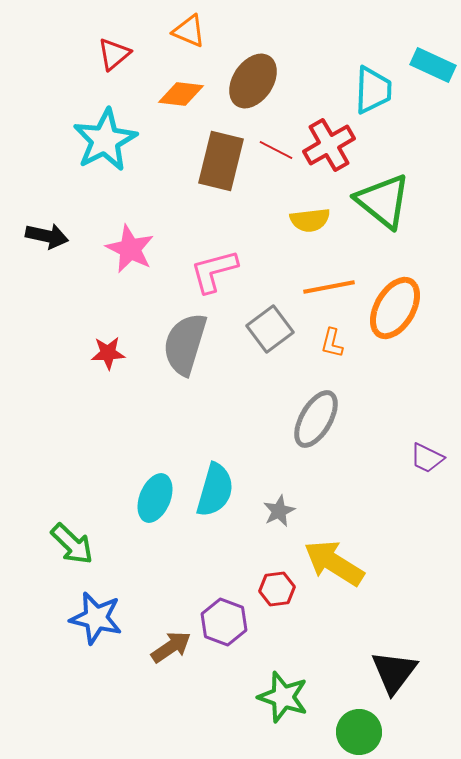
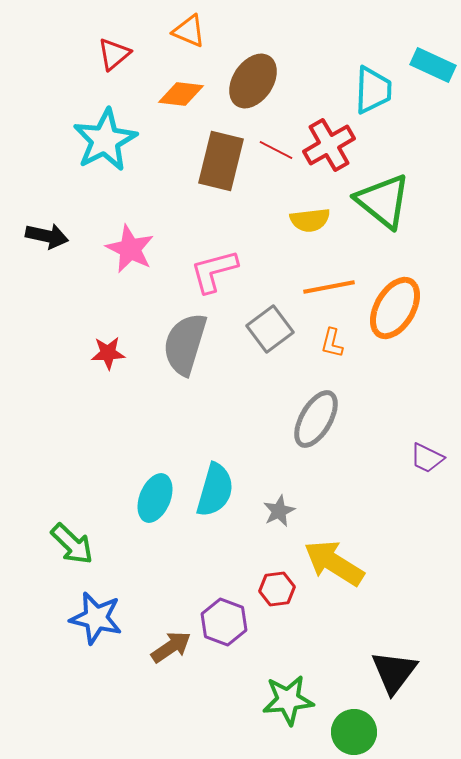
green star: moved 5 px right, 3 px down; rotated 24 degrees counterclockwise
green circle: moved 5 px left
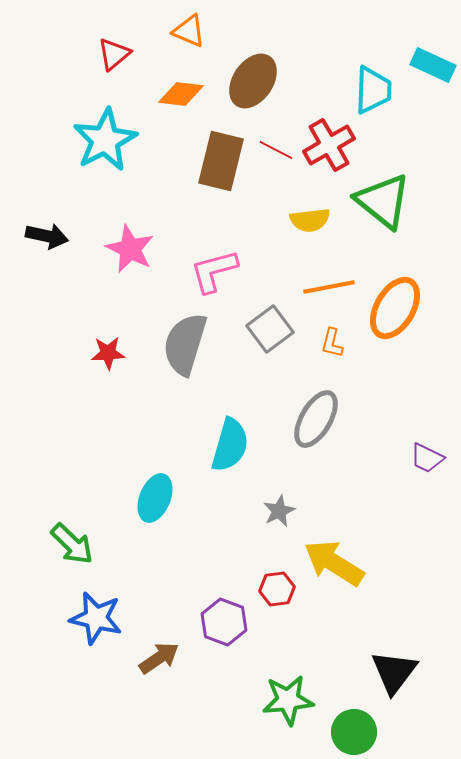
cyan semicircle: moved 15 px right, 45 px up
brown arrow: moved 12 px left, 11 px down
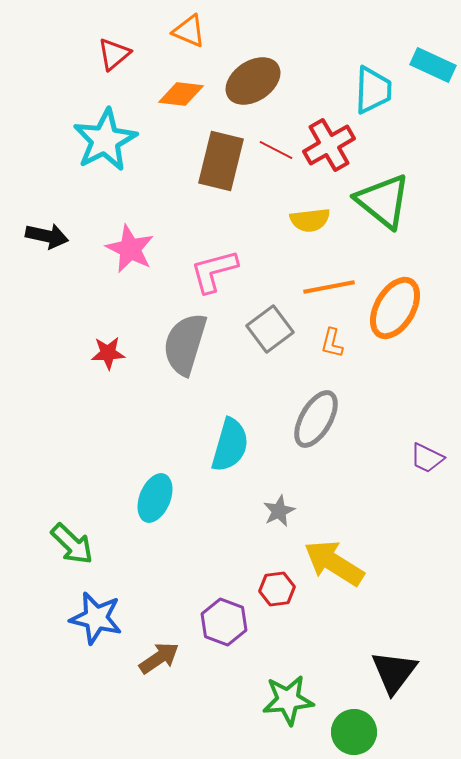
brown ellipse: rotated 22 degrees clockwise
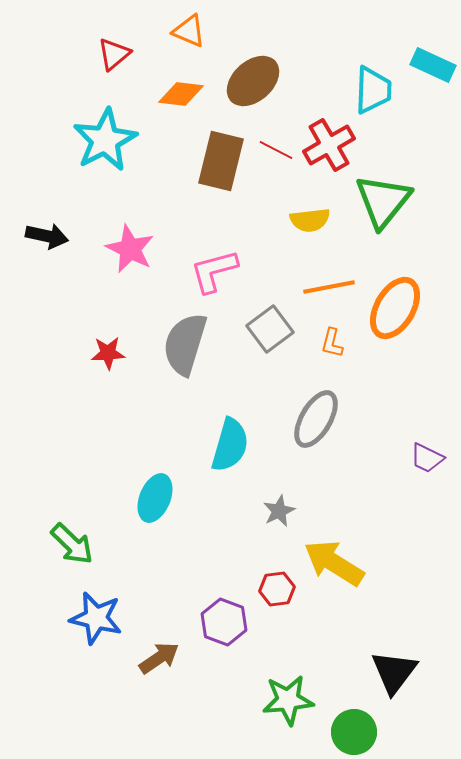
brown ellipse: rotated 8 degrees counterclockwise
green triangle: rotated 30 degrees clockwise
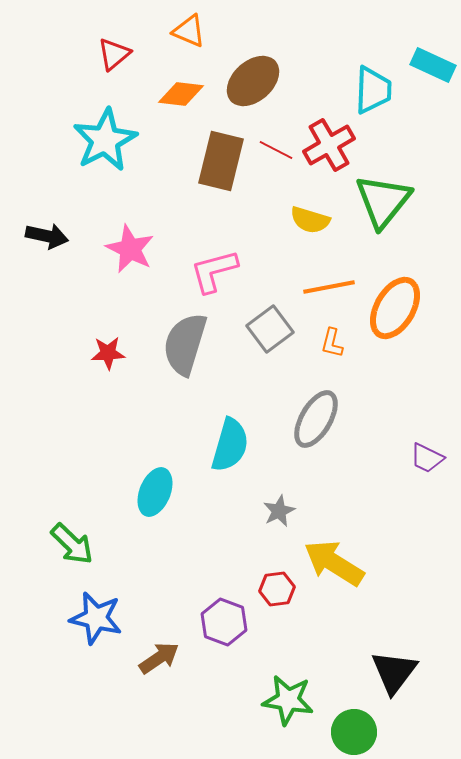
yellow semicircle: rotated 24 degrees clockwise
cyan ellipse: moved 6 px up
green star: rotated 15 degrees clockwise
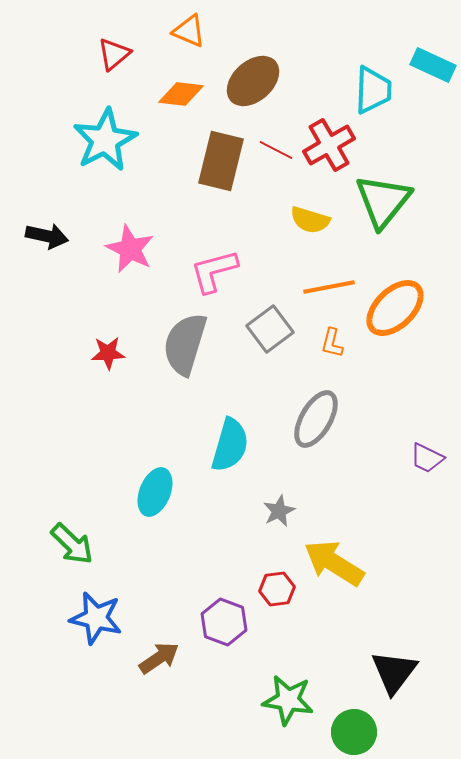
orange ellipse: rotated 16 degrees clockwise
